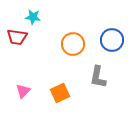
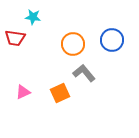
red trapezoid: moved 2 px left, 1 px down
gray L-shape: moved 14 px left, 4 px up; rotated 130 degrees clockwise
pink triangle: moved 1 px down; rotated 21 degrees clockwise
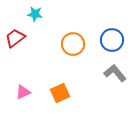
cyan star: moved 2 px right, 3 px up
red trapezoid: rotated 135 degrees clockwise
gray L-shape: moved 31 px right
